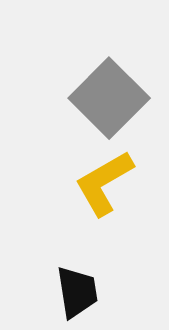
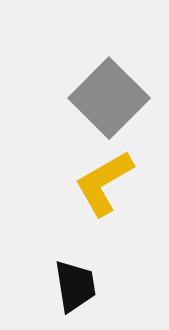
black trapezoid: moved 2 px left, 6 px up
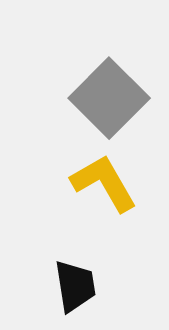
yellow L-shape: rotated 90 degrees clockwise
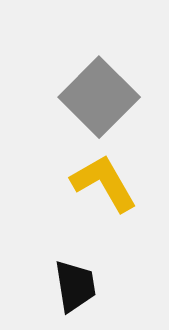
gray square: moved 10 px left, 1 px up
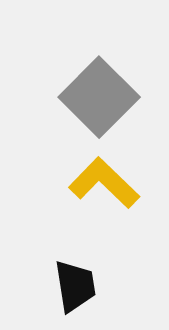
yellow L-shape: rotated 16 degrees counterclockwise
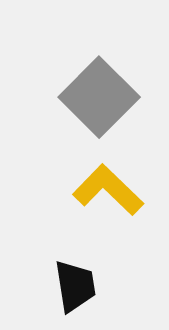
yellow L-shape: moved 4 px right, 7 px down
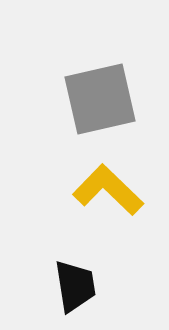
gray square: moved 1 px right, 2 px down; rotated 32 degrees clockwise
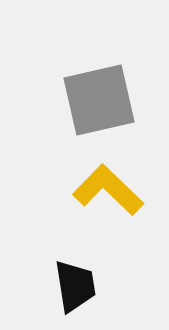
gray square: moved 1 px left, 1 px down
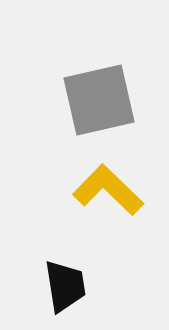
black trapezoid: moved 10 px left
